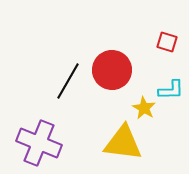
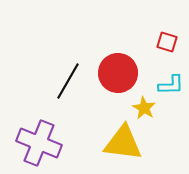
red circle: moved 6 px right, 3 px down
cyan L-shape: moved 5 px up
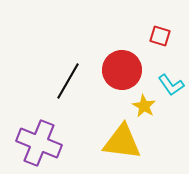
red square: moved 7 px left, 6 px up
red circle: moved 4 px right, 3 px up
cyan L-shape: rotated 56 degrees clockwise
yellow star: moved 2 px up
yellow triangle: moved 1 px left, 1 px up
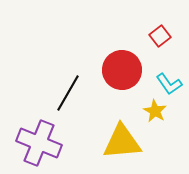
red square: rotated 35 degrees clockwise
black line: moved 12 px down
cyan L-shape: moved 2 px left, 1 px up
yellow star: moved 11 px right, 5 px down
yellow triangle: rotated 12 degrees counterclockwise
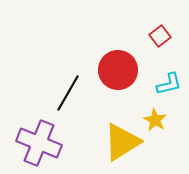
red circle: moved 4 px left
cyan L-shape: rotated 68 degrees counterclockwise
yellow star: moved 9 px down
yellow triangle: rotated 27 degrees counterclockwise
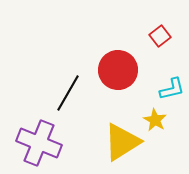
cyan L-shape: moved 3 px right, 5 px down
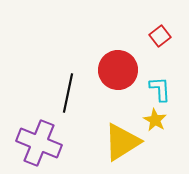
cyan L-shape: moved 12 px left; rotated 80 degrees counterclockwise
black line: rotated 18 degrees counterclockwise
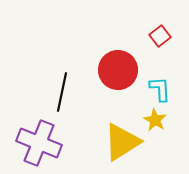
black line: moved 6 px left, 1 px up
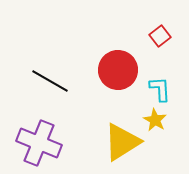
black line: moved 12 px left, 11 px up; rotated 72 degrees counterclockwise
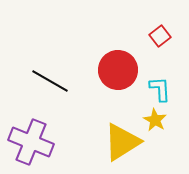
purple cross: moved 8 px left, 1 px up
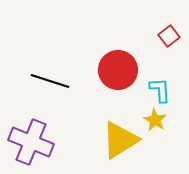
red square: moved 9 px right
black line: rotated 12 degrees counterclockwise
cyan L-shape: moved 1 px down
yellow triangle: moved 2 px left, 2 px up
